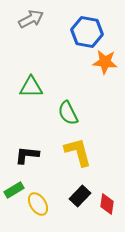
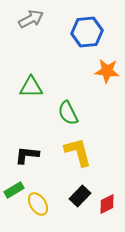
blue hexagon: rotated 16 degrees counterclockwise
orange star: moved 2 px right, 9 px down
red diamond: rotated 55 degrees clockwise
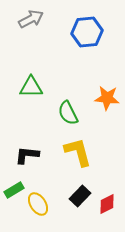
orange star: moved 27 px down
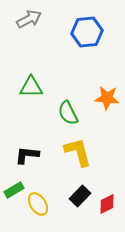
gray arrow: moved 2 px left
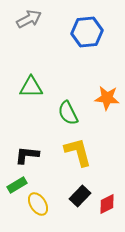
green rectangle: moved 3 px right, 5 px up
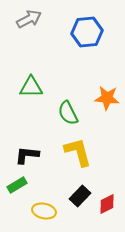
yellow ellipse: moved 6 px right, 7 px down; rotated 45 degrees counterclockwise
